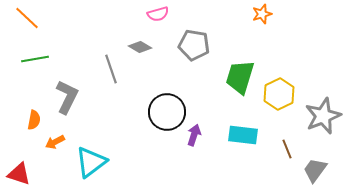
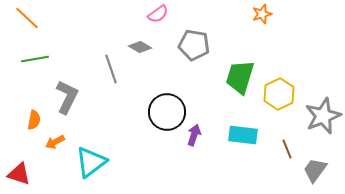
pink semicircle: rotated 20 degrees counterclockwise
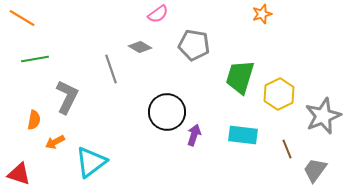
orange line: moved 5 px left; rotated 12 degrees counterclockwise
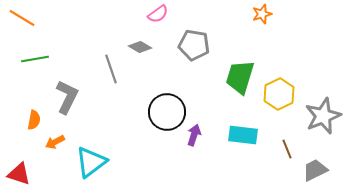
gray trapezoid: rotated 28 degrees clockwise
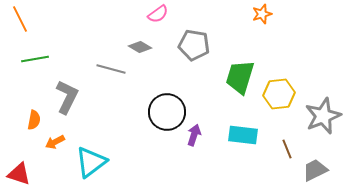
orange line: moved 2 px left, 1 px down; rotated 32 degrees clockwise
gray line: rotated 56 degrees counterclockwise
yellow hexagon: rotated 20 degrees clockwise
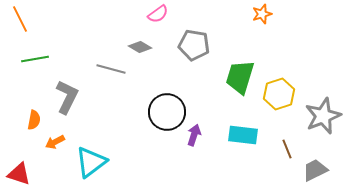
yellow hexagon: rotated 12 degrees counterclockwise
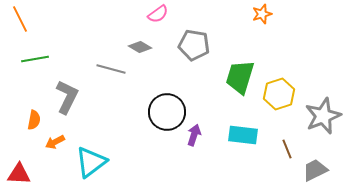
red triangle: rotated 15 degrees counterclockwise
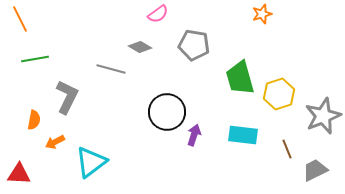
green trapezoid: moved 1 px down; rotated 33 degrees counterclockwise
